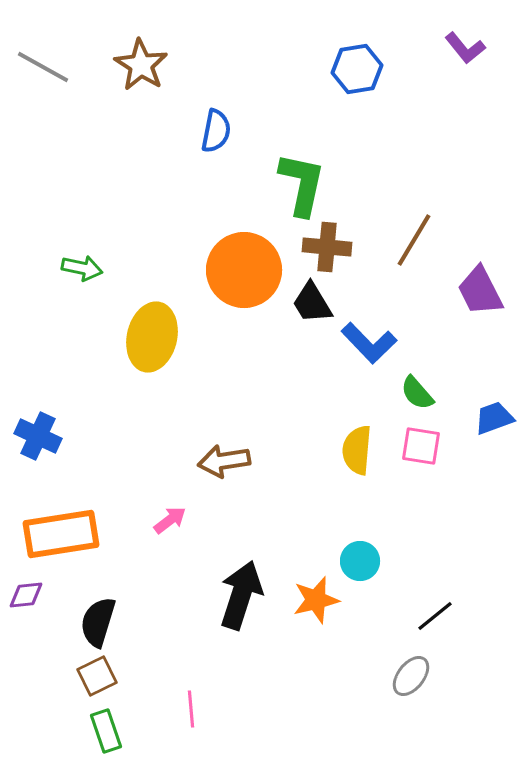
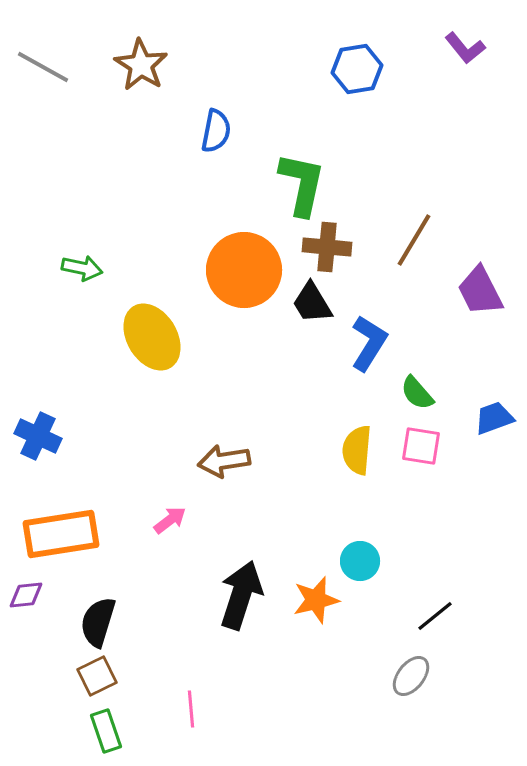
yellow ellipse: rotated 44 degrees counterclockwise
blue L-shape: rotated 104 degrees counterclockwise
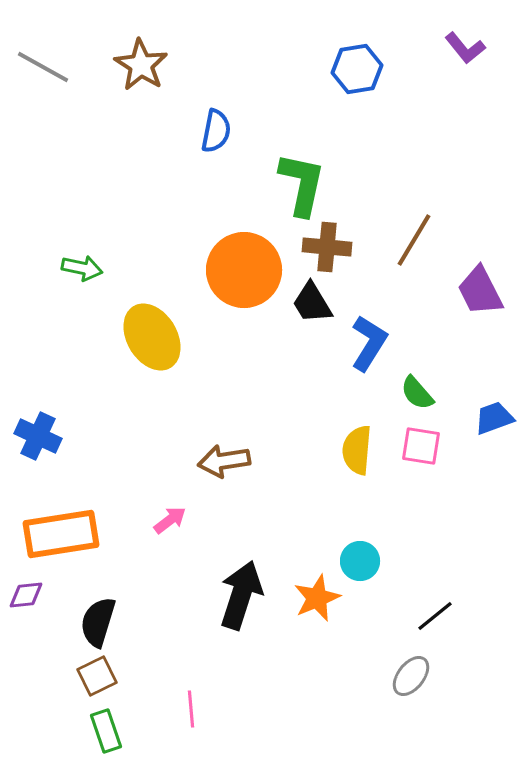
orange star: moved 1 px right, 2 px up; rotated 9 degrees counterclockwise
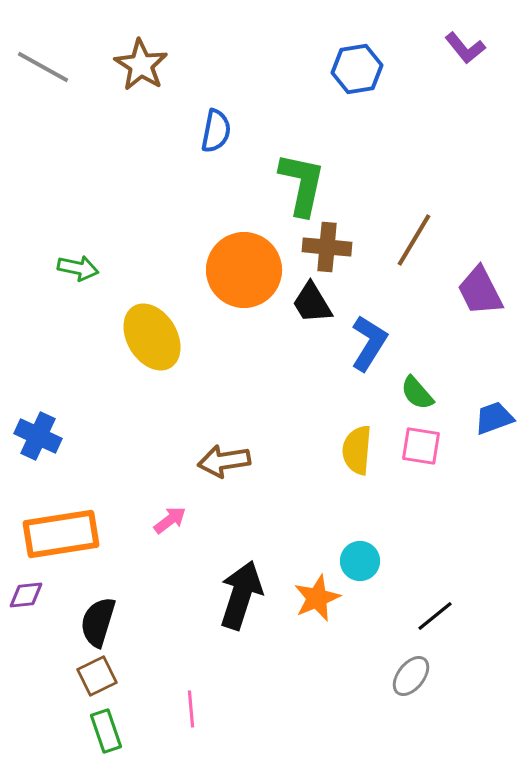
green arrow: moved 4 px left
